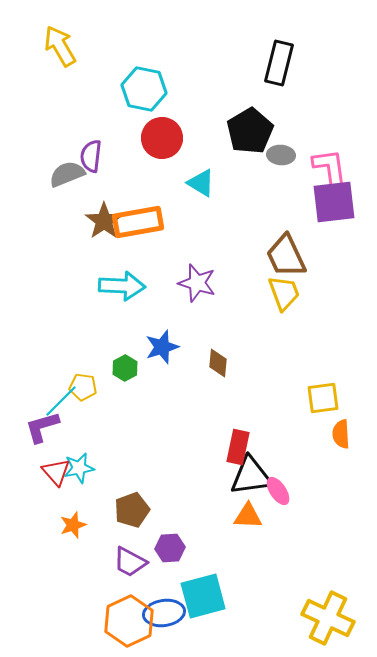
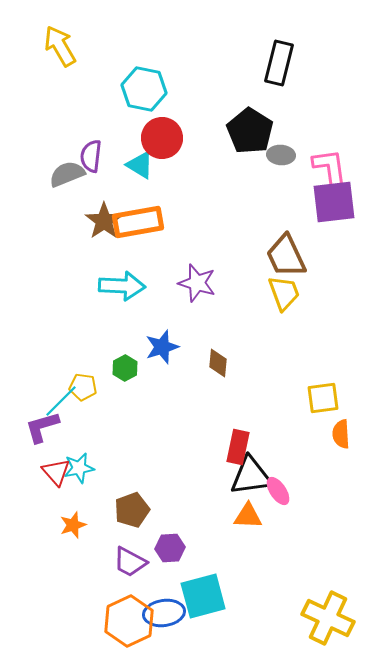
black pentagon: rotated 9 degrees counterclockwise
cyan triangle: moved 61 px left, 18 px up
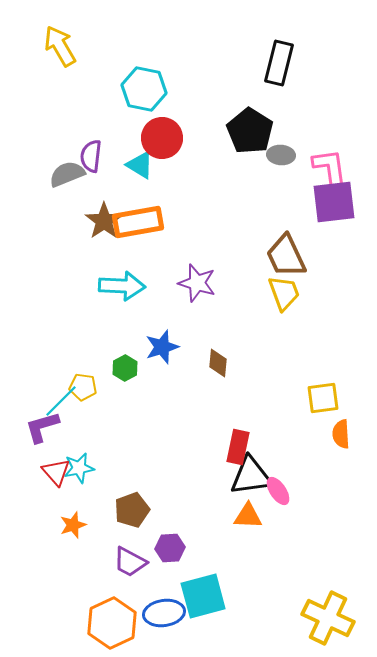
orange hexagon: moved 17 px left, 2 px down
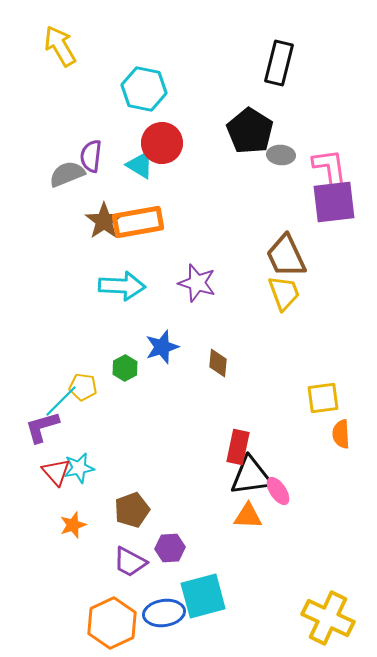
red circle: moved 5 px down
